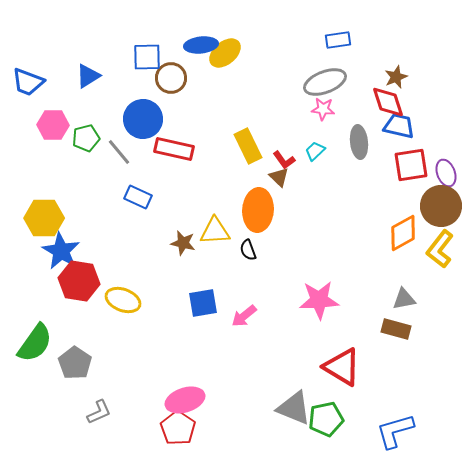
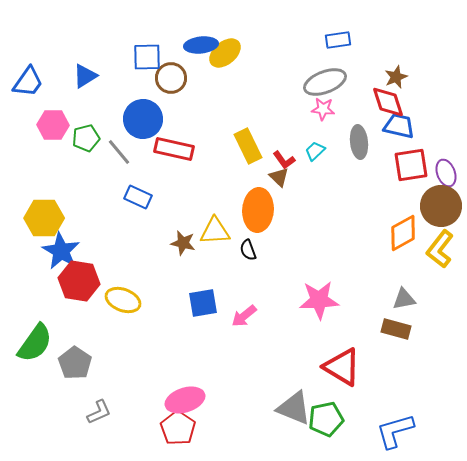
blue triangle at (88, 76): moved 3 px left
blue trapezoid at (28, 82): rotated 76 degrees counterclockwise
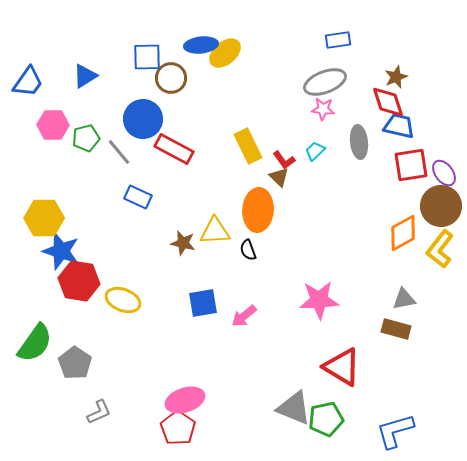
red rectangle at (174, 149): rotated 15 degrees clockwise
purple ellipse at (446, 173): moved 2 px left; rotated 16 degrees counterclockwise
blue star at (61, 251): rotated 12 degrees counterclockwise
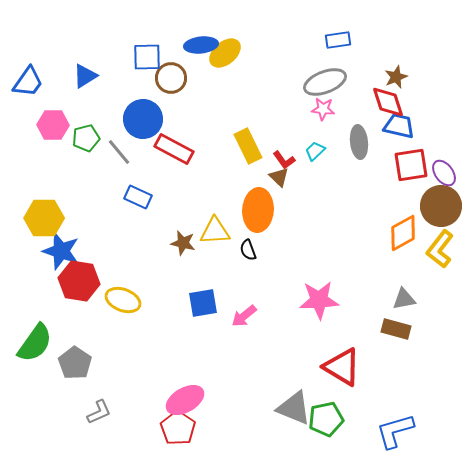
pink ellipse at (185, 400): rotated 12 degrees counterclockwise
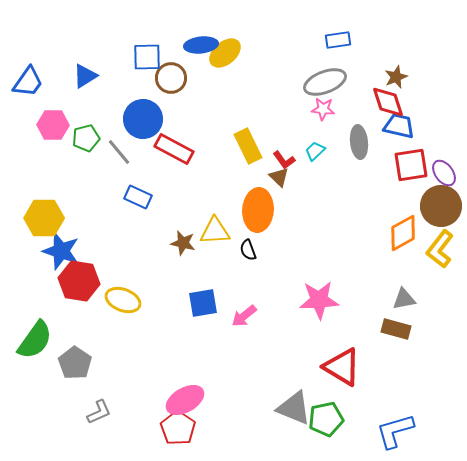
green semicircle at (35, 343): moved 3 px up
